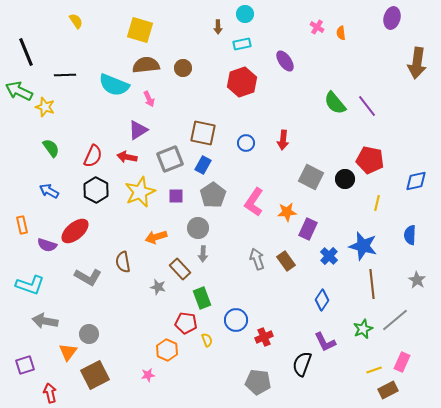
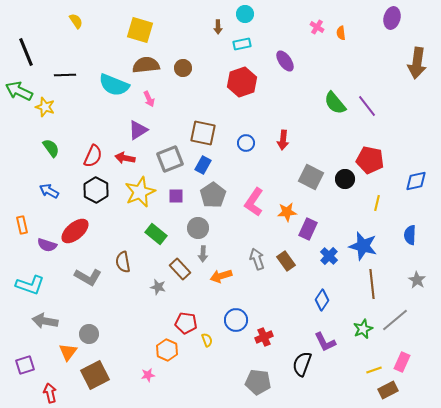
red arrow at (127, 157): moved 2 px left, 1 px down
orange arrow at (156, 237): moved 65 px right, 39 px down
green rectangle at (202, 298): moved 46 px left, 64 px up; rotated 30 degrees counterclockwise
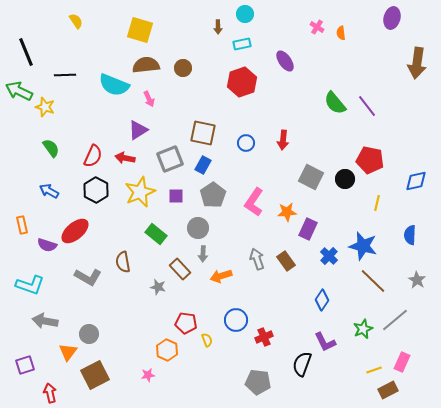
brown line at (372, 284): moved 1 px right, 3 px up; rotated 40 degrees counterclockwise
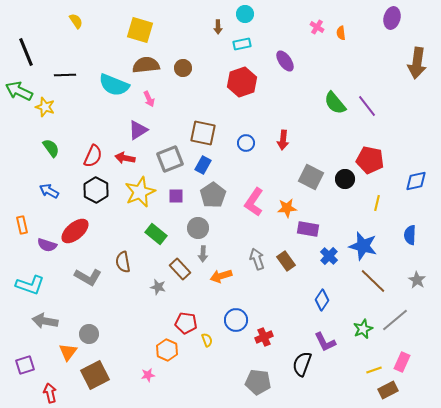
orange star at (287, 212): moved 4 px up
purple rectangle at (308, 229): rotated 75 degrees clockwise
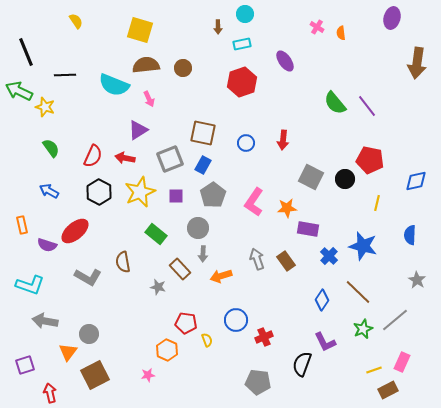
black hexagon at (96, 190): moved 3 px right, 2 px down
brown line at (373, 281): moved 15 px left, 11 px down
